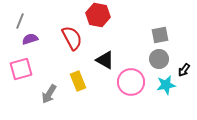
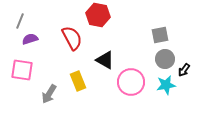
gray circle: moved 6 px right
pink square: moved 1 px right, 1 px down; rotated 25 degrees clockwise
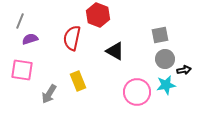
red hexagon: rotated 10 degrees clockwise
red semicircle: rotated 140 degrees counterclockwise
black triangle: moved 10 px right, 9 px up
black arrow: rotated 136 degrees counterclockwise
pink circle: moved 6 px right, 10 px down
